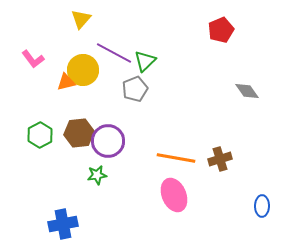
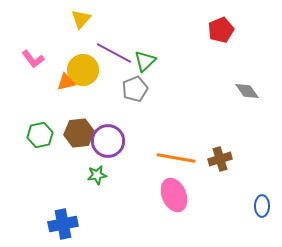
green hexagon: rotated 15 degrees clockwise
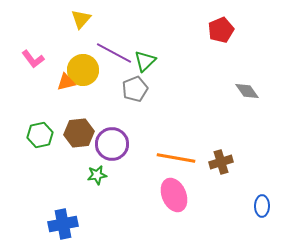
purple circle: moved 4 px right, 3 px down
brown cross: moved 1 px right, 3 px down
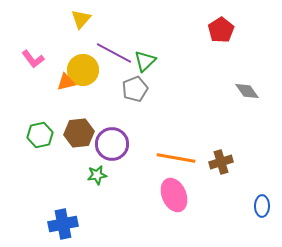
red pentagon: rotated 10 degrees counterclockwise
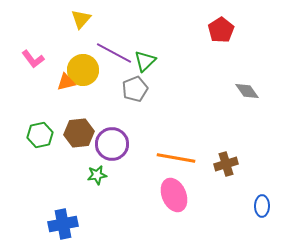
brown cross: moved 5 px right, 2 px down
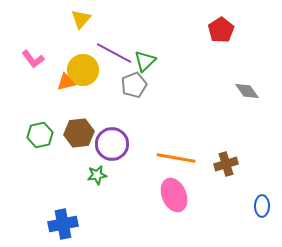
gray pentagon: moved 1 px left, 4 px up
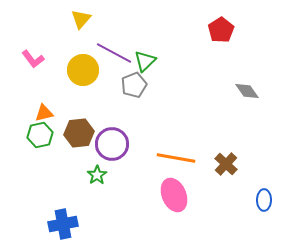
orange triangle: moved 22 px left, 31 px down
brown cross: rotated 30 degrees counterclockwise
green star: rotated 24 degrees counterclockwise
blue ellipse: moved 2 px right, 6 px up
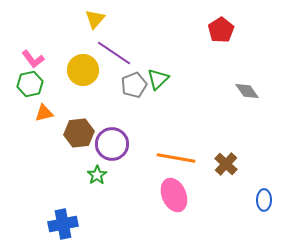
yellow triangle: moved 14 px right
purple line: rotated 6 degrees clockwise
green triangle: moved 13 px right, 18 px down
green hexagon: moved 10 px left, 51 px up
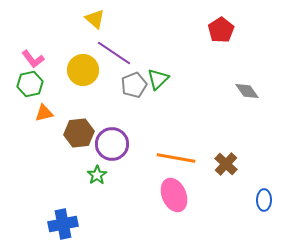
yellow triangle: rotated 30 degrees counterclockwise
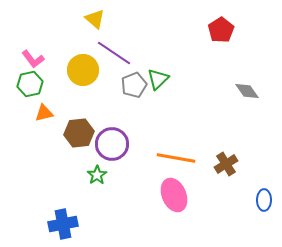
brown cross: rotated 15 degrees clockwise
